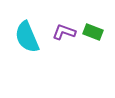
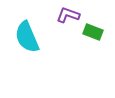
purple L-shape: moved 4 px right, 17 px up
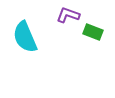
cyan semicircle: moved 2 px left
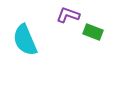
cyan semicircle: moved 3 px down
